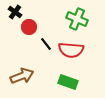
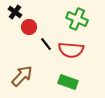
brown arrow: rotated 25 degrees counterclockwise
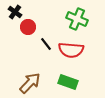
red circle: moved 1 px left
brown arrow: moved 8 px right, 7 px down
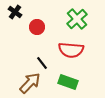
green cross: rotated 25 degrees clockwise
red circle: moved 9 px right
black line: moved 4 px left, 19 px down
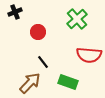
black cross: rotated 32 degrees clockwise
red circle: moved 1 px right, 5 px down
red semicircle: moved 18 px right, 5 px down
black line: moved 1 px right, 1 px up
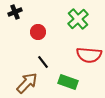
green cross: moved 1 px right
brown arrow: moved 3 px left
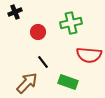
green cross: moved 7 px left, 4 px down; rotated 30 degrees clockwise
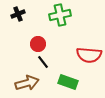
black cross: moved 3 px right, 2 px down
green cross: moved 11 px left, 8 px up
red circle: moved 12 px down
brown arrow: rotated 30 degrees clockwise
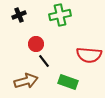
black cross: moved 1 px right, 1 px down
red circle: moved 2 px left
black line: moved 1 px right, 1 px up
brown arrow: moved 1 px left, 2 px up
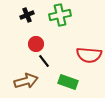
black cross: moved 8 px right
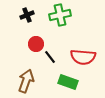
red semicircle: moved 6 px left, 2 px down
black line: moved 6 px right, 4 px up
brown arrow: rotated 55 degrees counterclockwise
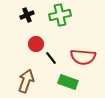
black line: moved 1 px right, 1 px down
